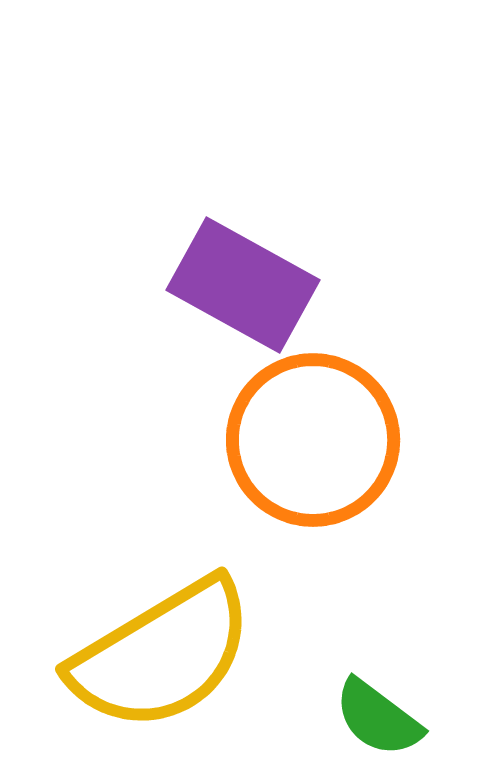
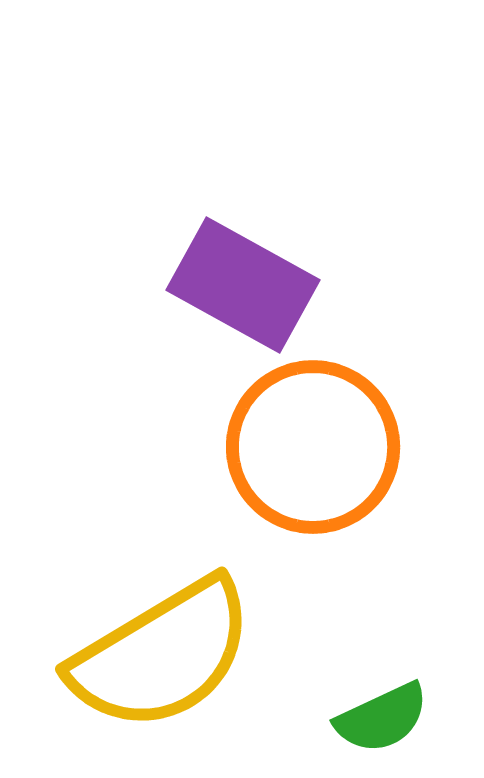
orange circle: moved 7 px down
green semicircle: moved 4 px right; rotated 62 degrees counterclockwise
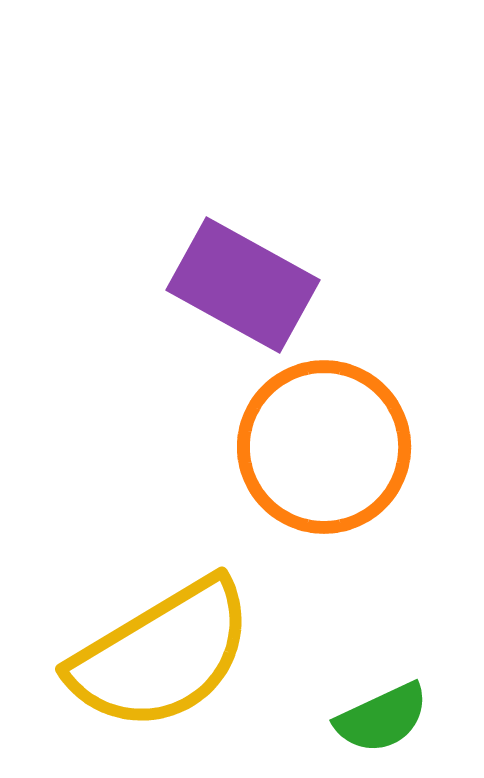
orange circle: moved 11 px right
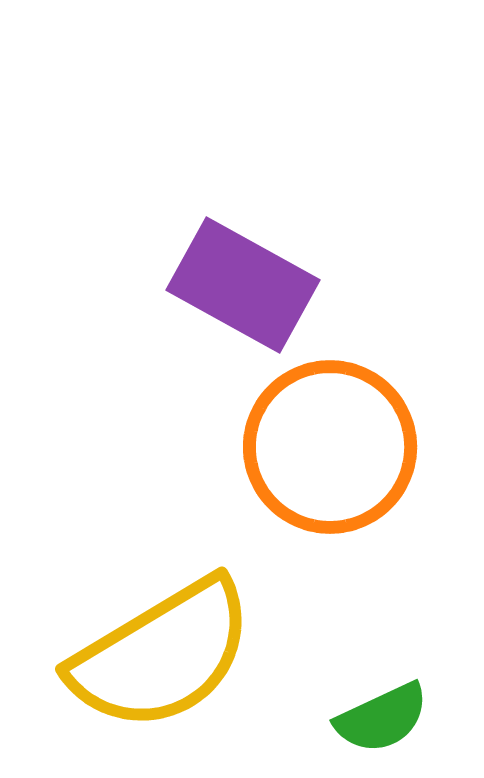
orange circle: moved 6 px right
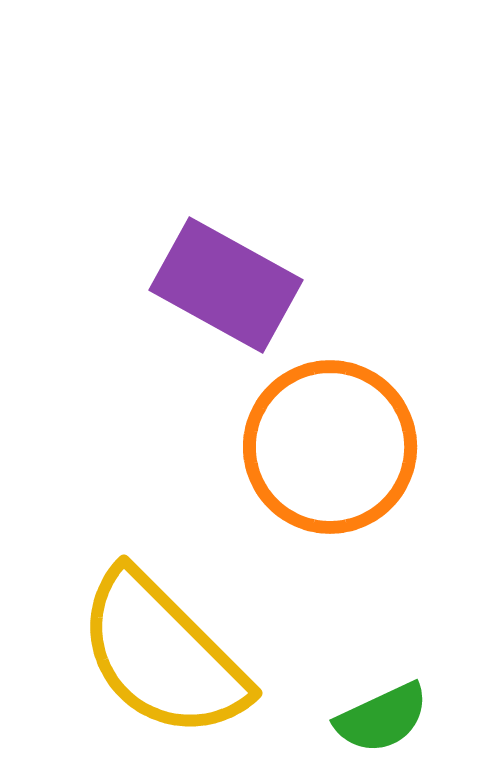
purple rectangle: moved 17 px left
yellow semicircle: rotated 76 degrees clockwise
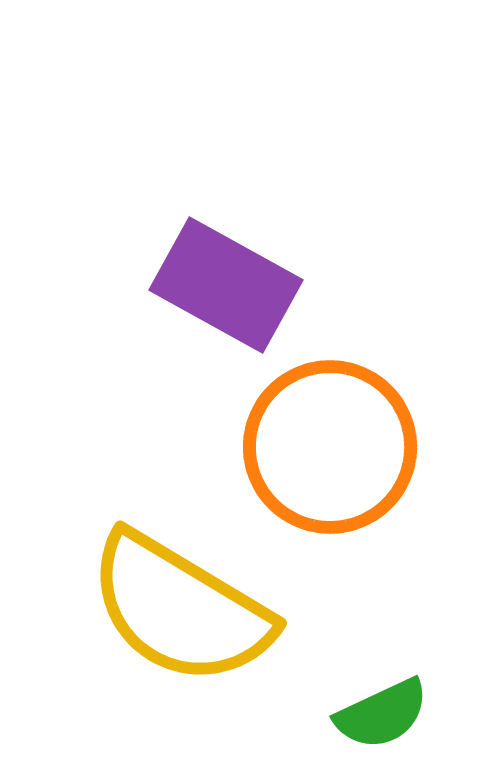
yellow semicircle: moved 18 px right, 46 px up; rotated 14 degrees counterclockwise
green semicircle: moved 4 px up
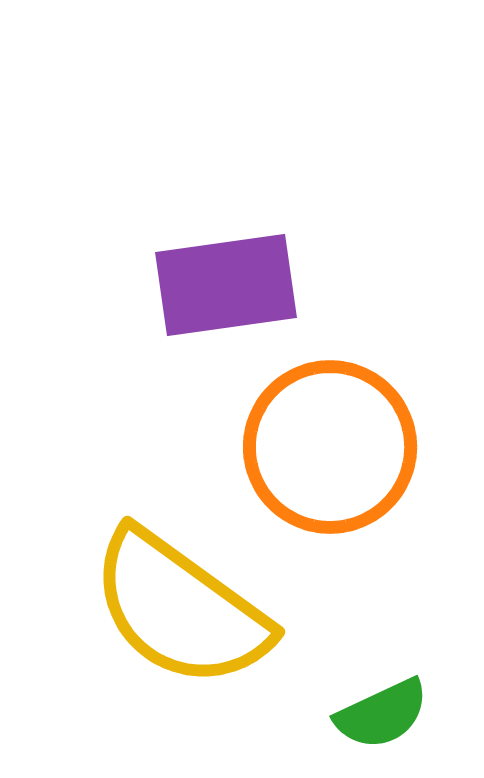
purple rectangle: rotated 37 degrees counterclockwise
yellow semicircle: rotated 5 degrees clockwise
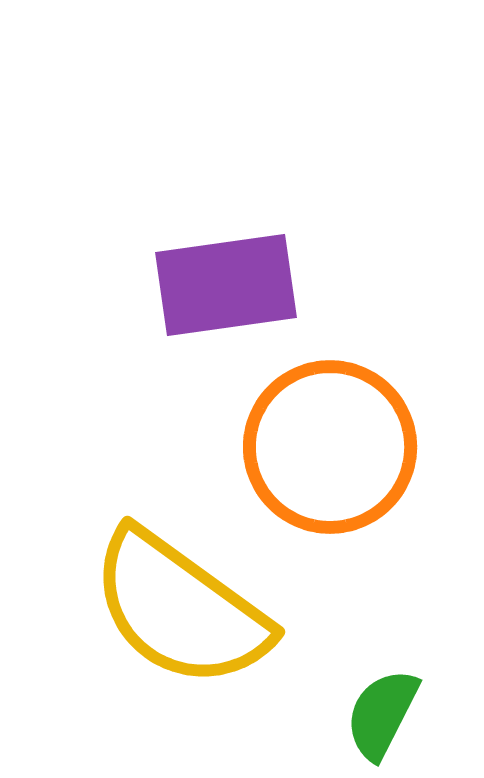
green semicircle: rotated 142 degrees clockwise
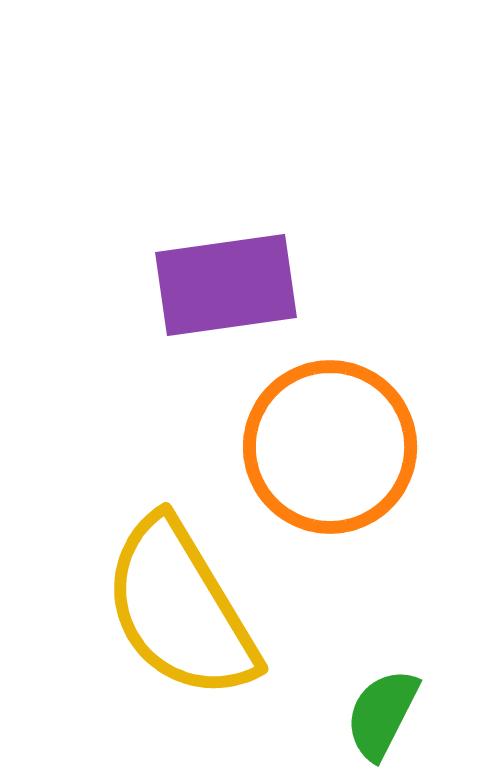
yellow semicircle: rotated 23 degrees clockwise
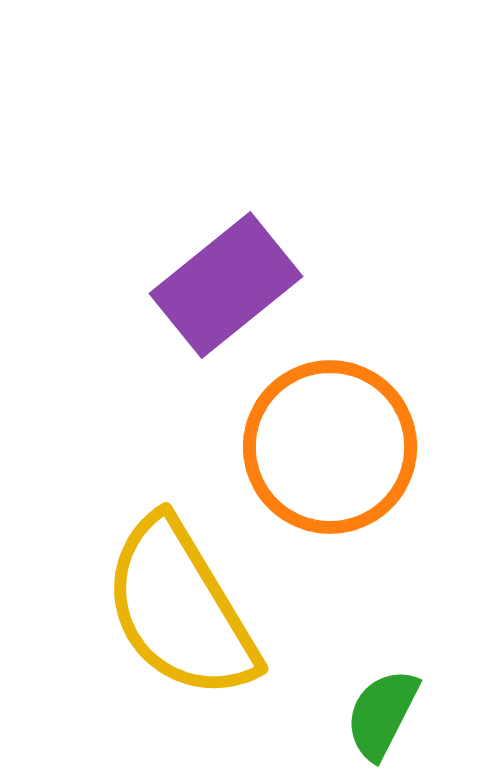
purple rectangle: rotated 31 degrees counterclockwise
